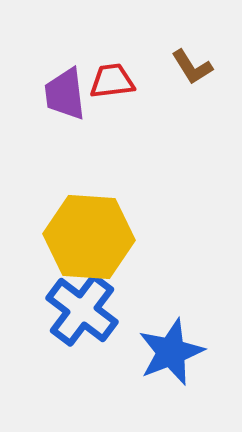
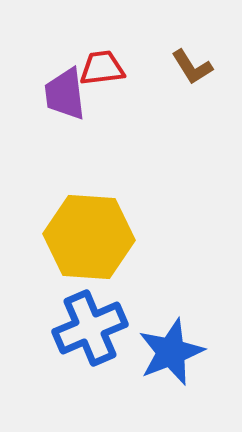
red trapezoid: moved 10 px left, 13 px up
blue cross: moved 8 px right, 18 px down; rotated 30 degrees clockwise
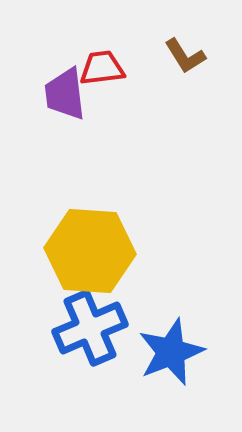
brown L-shape: moved 7 px left, 11 px up
yellow hexagon: moved 1 px right, 14 px down
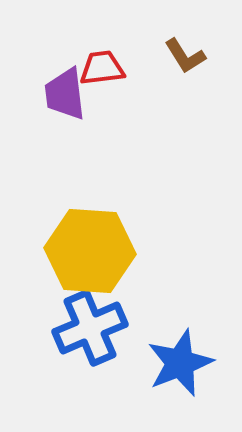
blue star: moved 9 px right, 11 px down
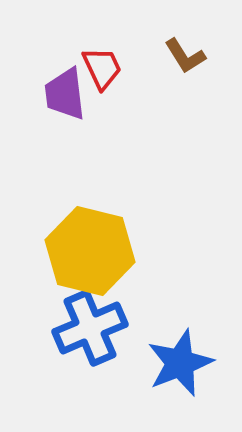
red trapezoid: rotated 72 degrees clockwise
yellow hexagon: rotated 10 degrees clockwise
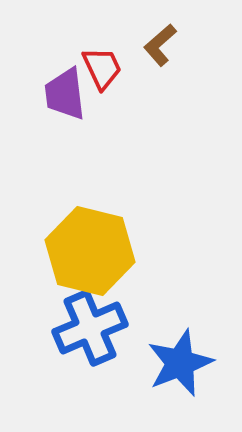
brown L-shape: moved 25 px left, 11 px up; rotated 81 degrees clockwise
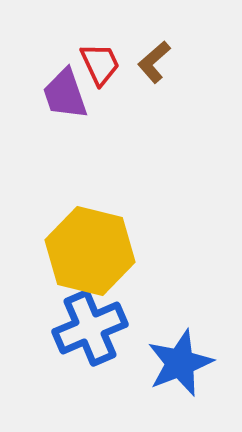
brown L-shape: moved 6 px left, 17 px down
red trapezoid: moved 2 px left, 4 px up
purple trapezoid: rotated 12 degrees counterclockwise
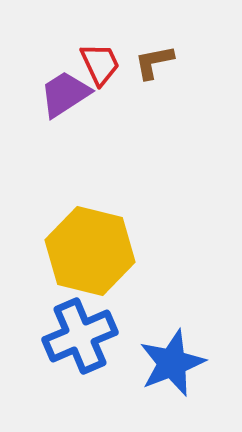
brown L-shape: rotated 30 degrees clockwise
purple trapezoid: rotated 76 degrees clockwise
blue cross: moved 10 px left, 8 px down
blue star: moved 8 px left
